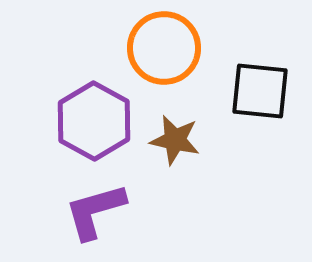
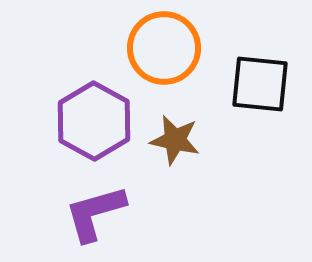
black square: moved 7 px up
purple L-shape: moved 2 px down
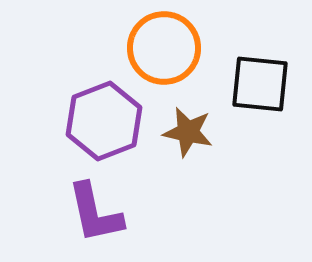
purple hexagon: moved 10 px right; rotated 10 degrees clockwise
brown star: moved 13 px right, 8 px up
purple L-shape: rotated 86 degrees counterclockwise
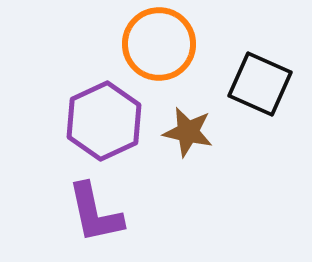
orange circle: moved 5 px left, 4 px up
black square: rotated 18 degrees clockwise
purple hexagon: rotated 4 degrees counterclockwise
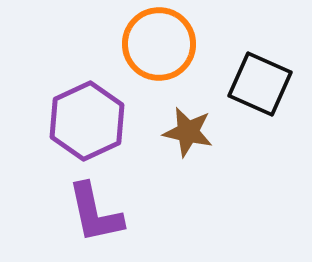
purple hexagon: moved 17 px left
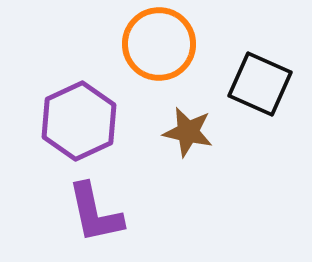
purple hexagon: moved 8 px left
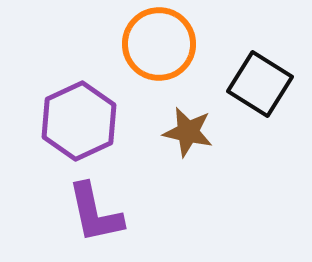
black square: rotated 8 degrees clockwise
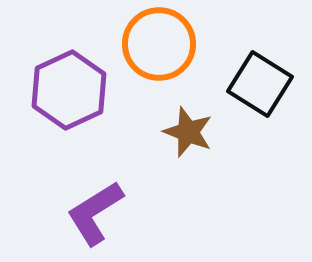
purple hexagon: moved 10 px left, 31 px up
brown star: rotated 9 degrees clockwise
purple L-shape: rotated 70 degrees clockwise
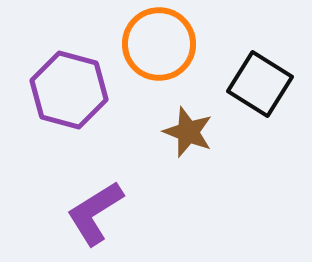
purple hexagon: rotated 20 degrees counterclockwise
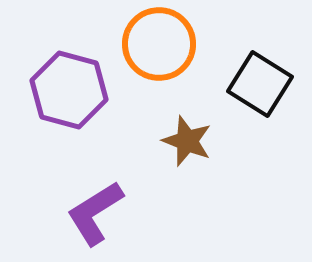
brown star: moved 1 px left, 9 px down
